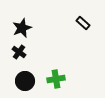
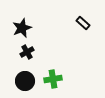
black cross: moved 8 px right; rotated 24 degrees clockwise
green cross: moved 3 px left
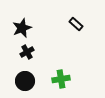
black rectangle: moved 7 px left, 1 px down
green cross: moved 8 px right
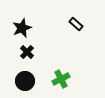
black cross: rotated 16 degrees counterclockwise
green cross: rotated 18 degrees counterclockwise
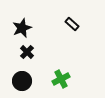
black rectangle: moved 4 px left
black circle: moved 3 px left
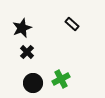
black circle: moved 11 px right, 2 px down
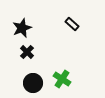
green cross: moved 1 px right; rotated 30 degrees counterclockwise
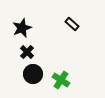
green cross: moved 1 px left, 1 px down
black circle: moved 9 px up
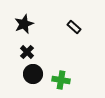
black rectangle: moved 2 px right, 3 px down
black star: moved 2 px right, 4 px up
green cross: rotated 24 degrees counterclockwise
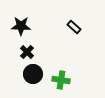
black star: moved 3 px left, 2 px down; rotated 24 degrees clockwise
